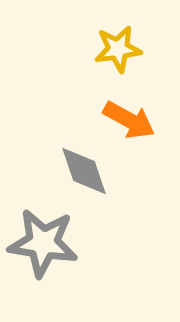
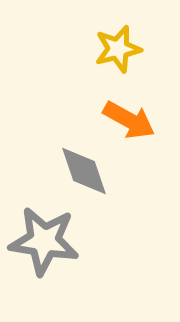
yellow star: rotated 6 degrees counterclockwise
gray star: moved 1 px right, 2 px up
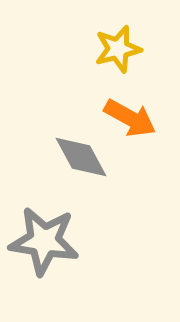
orange arrow: moved 1 px right, 2 px up
gray diamond: moved 3 px left, 14 px up; rotated 10 degrees counterclockwise
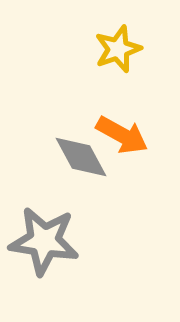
yellow star: rotated 6 degrees counterclockwise
orange arrow: moved 8 px left, 17 px down
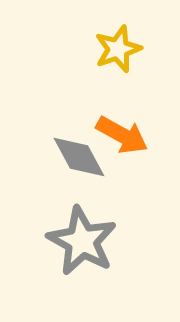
gray diamond: moved 2 px left
gray star: moved 38 px right; rotated 20 degrees clockwise
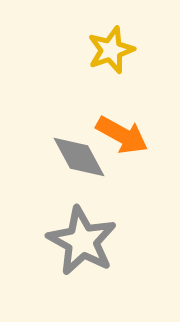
yellow star: moved 7 px left, 1 px down
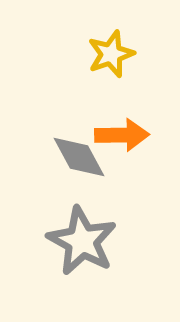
yellow star: moved 4 px down
orange arrow: rotated 30 degrees counterclockwise
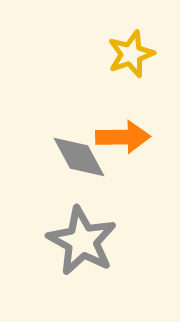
yellow star: moved 20 px right
orange arrow: moved 1 px right, 2 px down
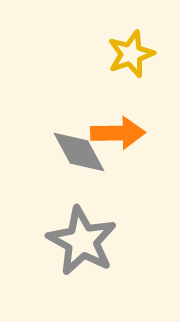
orange arrow: moved 5 px left, 4 px up
gray diamond: moved 5 px up
